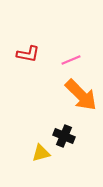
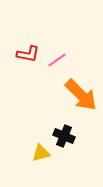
pink line: moved 14 px left; rotated 12 degrees counterclockwise
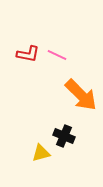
pink line: moved 5 px up; rotated 60 degrees clockwise
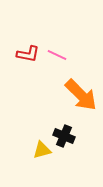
yellow triangle: moved 1 px right, 3 px up
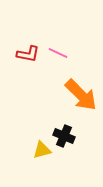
pink line: moved 1 px right, 2 px up
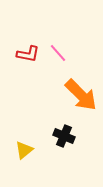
pink line: rotated 24 degrees clockwise
yellow triangle: moved 18 px left; rotated 24 degrees counterclockwise
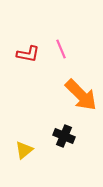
pink line: moved 3 px right, 4 px up; rotated 18 degrees clockwise
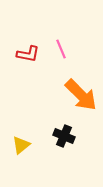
yellow triangle: moved 3 px left, 5 px up
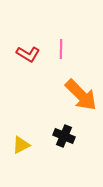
pink line: rotated 24 degrees clockwise
red L-shape: rotated 20 degrees clockwise
yellow triangle: rotated 12 degrees clockwise
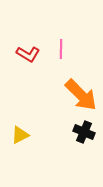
black cross: moved 20 px right, 4 px up
yellow triangle: moved 1 px left, 10 px up
